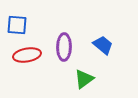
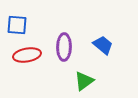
green triangle: moved 2 px down
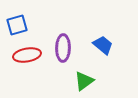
blue square: rotated 20 degrees counterclockwise
purple ellipse: moved 1 px left, 1 px down
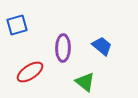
blue trapezoid: moved 1 px left, 1 px down
red ellipse: moved 3 px right, 17 px down; rotated 24 degrees counterclockwise
green triangle: moved 1 px right, 1 px down; rotated 45 degrees counterclockwise
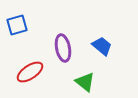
purple ellipse: rotated 12 degrees counterclockwise
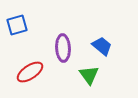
purple ellipse: rotated 8 degrees clockwise
green triangle: moved 4 px right, 7 px up; rotated 15 degrees clockwise
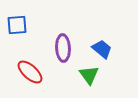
blue square: rotated 10 degrees clockwise
blue trapezoid: moved 3 px down
red ellipse: rotated 76 degrees clockwise
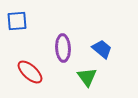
blue square: moved 4 px up
green triangle: moved 2 px left, 2 px down
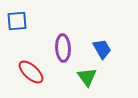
blue trapezoid: rotated 20 degrees clockwise
red ellipse: moved 1 px right
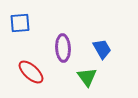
blue square: moved 3 px right, 2 px down
